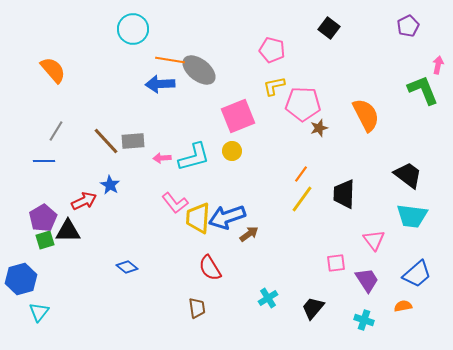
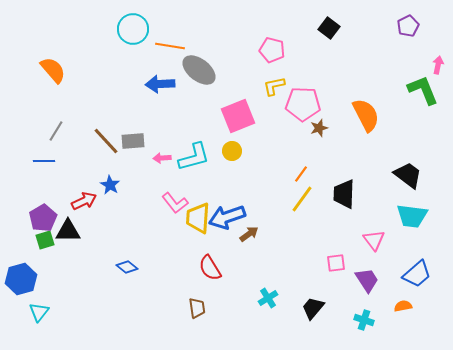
orange line at (170, 60): moved 14 px up
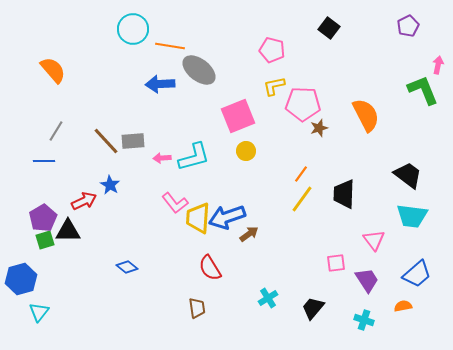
yellow circle at (232, 151): moved 14 px right
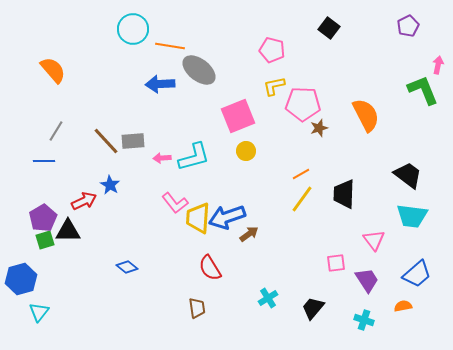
orange line at (301, 174): rotated 24 degrees clockwise
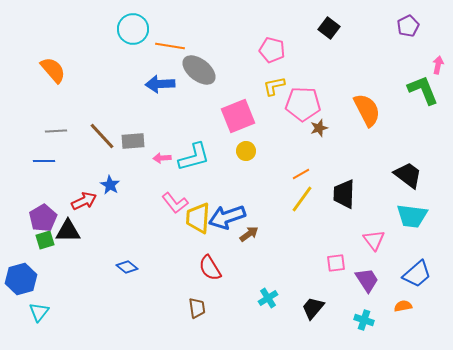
orange semicircle at (366, 115): moved 1 px right, 5 px up
gray line at (56, 131): rotated 55 degrees clockwise
brown line at (106, 141): moved 4 px left, 5 px up
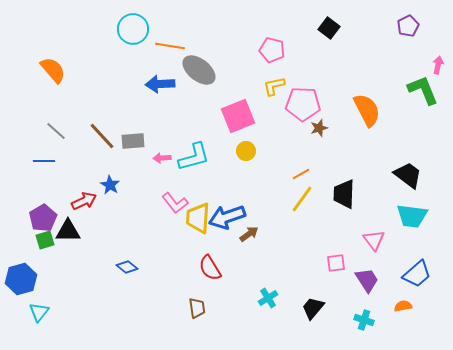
gray line at (56, 131): rotated 45 degrees clockwise
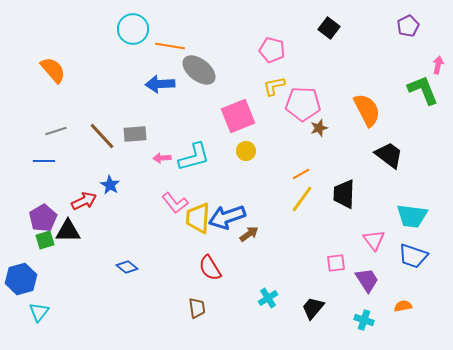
gray line at (56, 131): rotated 60 degrees counterclockwise
gray rectangle at (133, 141): moved 2 px right, 7 px up
black trapezoid at (408, 175): moved 19 px left, 20 px up
blue trapezoid at (417, 274): moved 4 px left, 18 px up; rotated 60 degrees clockwise
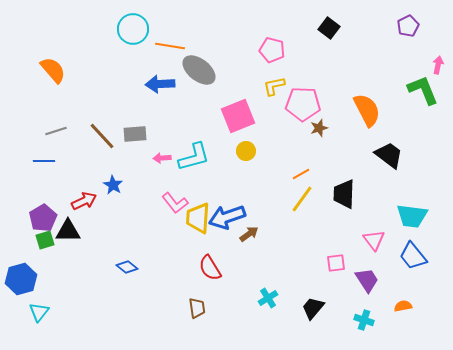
blue star at (110, 185): moved 3 px right
blue trapezoid at (413, 256): rotated 32 degrees clockwise
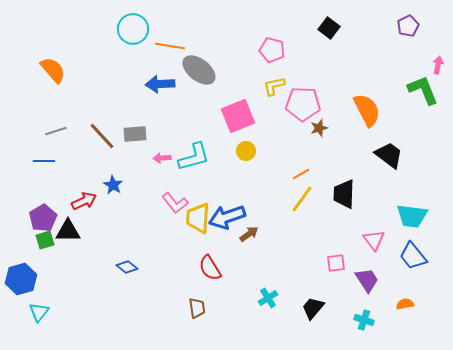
orange semicircle at (403, 306): moved 2 px right, 2 px up
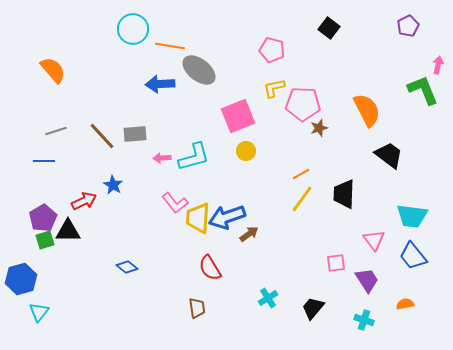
yellow L-shape at (274, 86): moved 2 px down
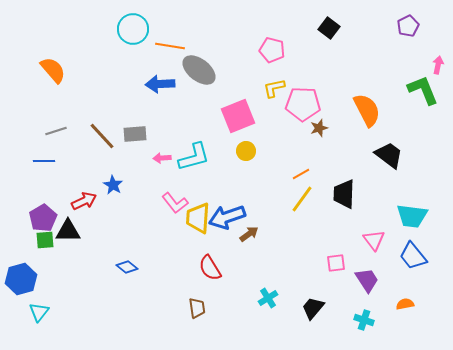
green square at (45, 240): rotated 12 degrees clockwise
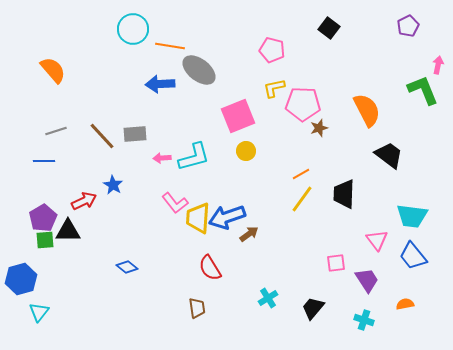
pink triangle at (374, 240): moved 3 px right
